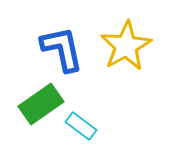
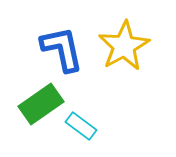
yellow star: moved 2 px left
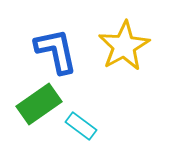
blue L-shape: moved 6 px left, 2 px down
green rectangle: moved 2 px left
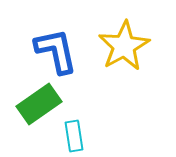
cyan rectangle: moved 7 px left, 10 px down; rotated 44 degrees clockwise
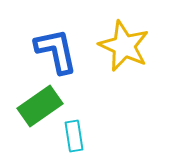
yellow star: rotated 18 degrees counterclockwise
green rectangle: moved 1 px right, 2 px down
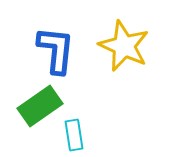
blue L-shape: moved 1 px up; rotated 18 degrees clockwise
cyan rectangle: moved 1 px up
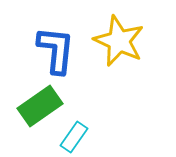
yellow star: moved 5 px left, 5 px up
cyan rectangle: moved 2 px down; rotated 44 degrees clockwise
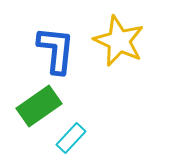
green rectangle: moved 1 px left
cyan rectangle: moved 3 px left, 1 px down; rotated 8 degrees clockwise
